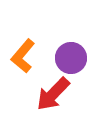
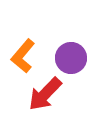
red arrow: moved 8 px left
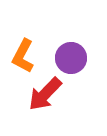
orange L-shape: rotated 12 degrees counterclockwise
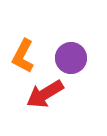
red arrow: rotated 15 degrees clockwise
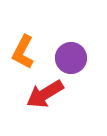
orange L-shape: moved 4 px up
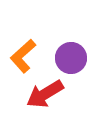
orange L-shape: moved 4 px down; rotated 20 degrees clockwise
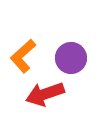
red arrow: rotated 12 degrees clockwise
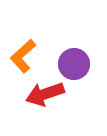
purple circle: moved 3 px right, 6 px down
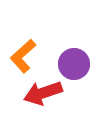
red arrow: moved 2 px left, 1 px up
